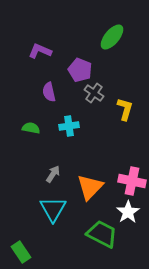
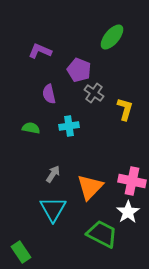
purple pentagon: moved 1 px left
purple semicircle: moved 2 px down
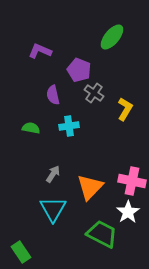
purple semicircle: moved 4 px right, 1 px down
yellow L-shape: rotated 15 degrees clockwise
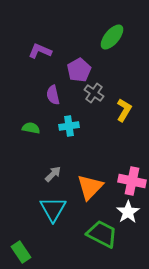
purple pentagon: rotated 20 degrees clockwise
yellow L-shape: moved 1 px left, 1 px down
gray arrow: rotated 12 degrees clockwise
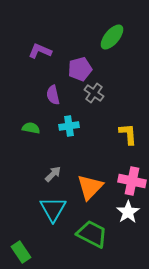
purple pentagon: moved 1 px right, 1 px up; rotated 15 degrees clockwise
yellow L-shape: moved 4 px right, 24 px down; rotated 35 degrees counterclockwise
green trapezoid: moved 10 px left
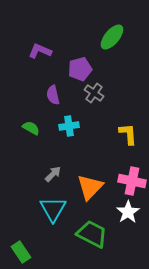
green semicircle: rotated 18 degrees clockwise
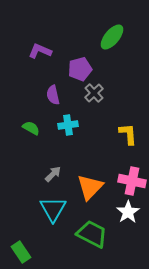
gray cross: rotated 12 degrees clockwise
cyan cross: moved 1 px left, 1 px up
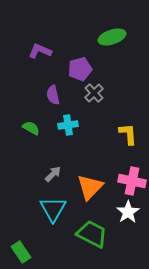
green ellipse: rotated 32 degrees clockwise
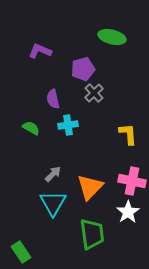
green ellipse: rotated 32 degrees clockwise
purple pentagon: moved 3 px right
purple semicircle: moved 4 px down
cyan triangle: moved 6 px up
green trapezoid: rotated 56 degrees clockwise
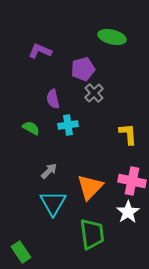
gray arrow: moved 4 px left, 3 px up
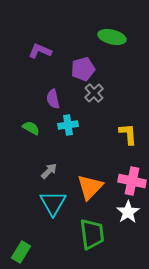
green rectangle: rotated 65 degrees clockwise
